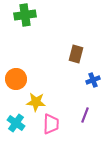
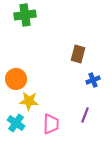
brown rectangle: moved 2 px right
yellow star: moved 7 px left, 1 px up
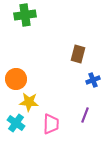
yellow star: moved 1 px down
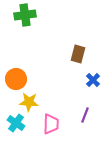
blue cross: rotated 24 degrees counterclockwise
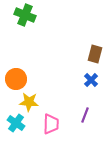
green cross: rotated 30 degrees clockwise
brown rectangle: moved 17 px right
blue cross: moved 2 px left
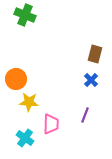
cyan cross: moved 9 px right, 15 px down
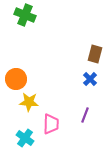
blue cross: moved 1 px left, 1 px up
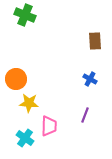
brown rectangle: moved 13 px up; rotated 18 degrees counterclockwise
blue cross: rotated 16 degrees counterclockwise
yellow star: moved 1 px down
pink trapezoid: moved 2 px left, 2 px down
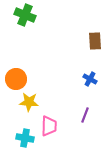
yellow star: moved 1 px up
cyan cross: rotated 24 degrees counterclockwise
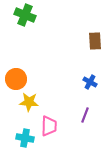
blue cross: moved 3 px down
